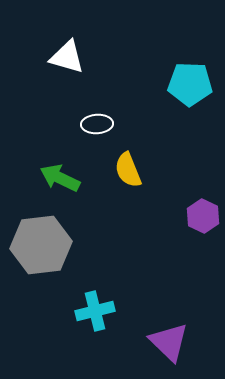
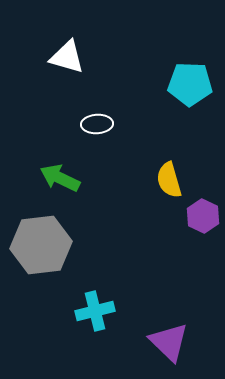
yellow semicircle: moved 41 px right, 10 px down; rotated 6 degrees clockwise
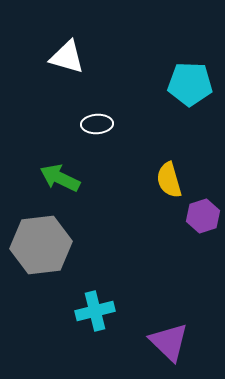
purple hexagon: rotated 16 degrees clockwise
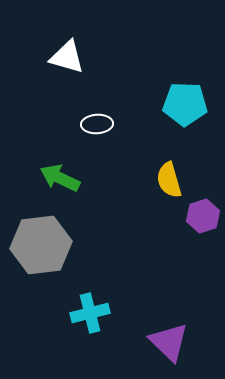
cyan pentagon: moved 5 px left, 20 px down
cyan cross: moved 5 px left, 2 px down
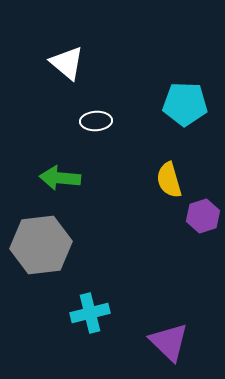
white triangle: moved 6 px down; rotated 24 degrees clockwise
white ellipse: moved 1 px left, 3 px up
green arrow: rotated 21 degrees counterclockwise
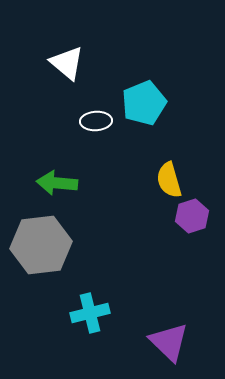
cyan pentagon: moved 41 px left, 1 px up; rotated 24 degrees counterclockwise
green arrow: moved 3 px left, 5 px down
purple hexagon: moved 11 px left
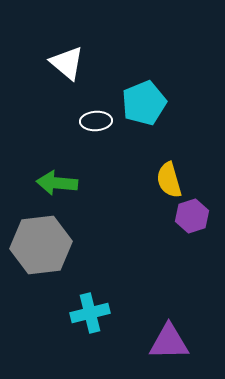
purple triangle: rotated 45 degrees counterclockwise
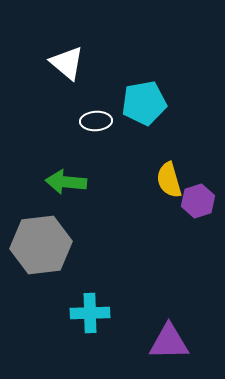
cyan pentagon: rotated 12 degrees clockwise
green arrow: moved 9 px right, 1 px up
purple hexagon: moved 6 px right, 15 px up
cyan cross: rotated 12 degrees clockwise
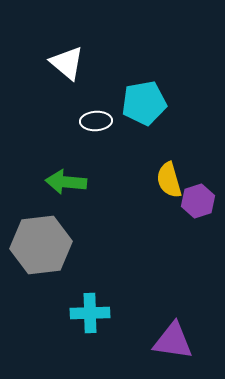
purple triangle: moved 4 px right, 1 px up; rotated 9 degrees clockwise
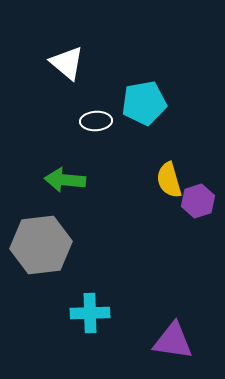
green arrow: moved 1 px left, 2 px up
